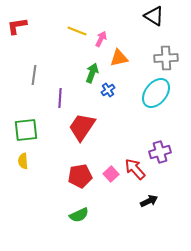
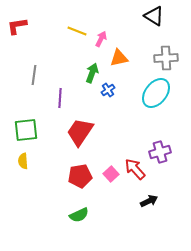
red trapezoid: moved 2 px left, 5 px down
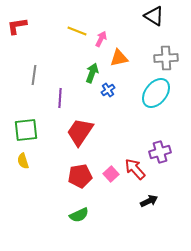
yellow semicircle: rotated 14 degrees counterclockwise
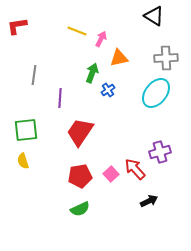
green semicircle: moved 1 px right, 6 px up
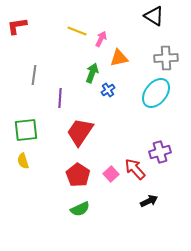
red pentagon: moved 2 px left, 1 px up; rotated 30 degrees counterclockwise
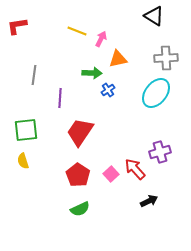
orange triangle: moved 1 px left, 1 px down
green arrow: rotated 72 degrees clockwise
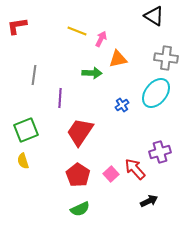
gray cross: rotated 10 degrees clockwise
blue cross: moved 14 px right, 15 px down
green square: rotated 15 degrees counterclockwise
